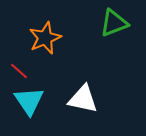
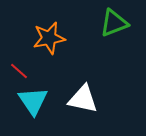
orange star: moved 4 px right; rotated 12 degrees clockwise
cyan triangle: moved 4 px right
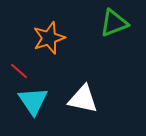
orange star: rotated 8 degrees counterclockwise
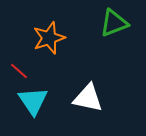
white triangle: moved 5 px right, 1 px up
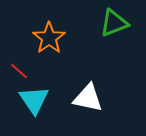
orange star: rotated 16 degrees counterclockwise
cyan triangle: moved 1 px right, 1 px up
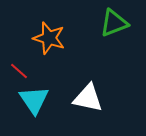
orange star: rotated 20 degrees counterclockwise
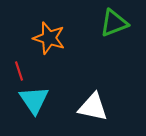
red line: rotated 30 degrees clockwise
white triangle: moved 5 px right, 9 px down
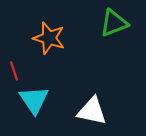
red line: moved 5 px left
white triangle: moved 1 px left, 4 px down
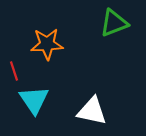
orange star: moved 2 px left, 6 px down; rotated 20 degrees counterclockwise
